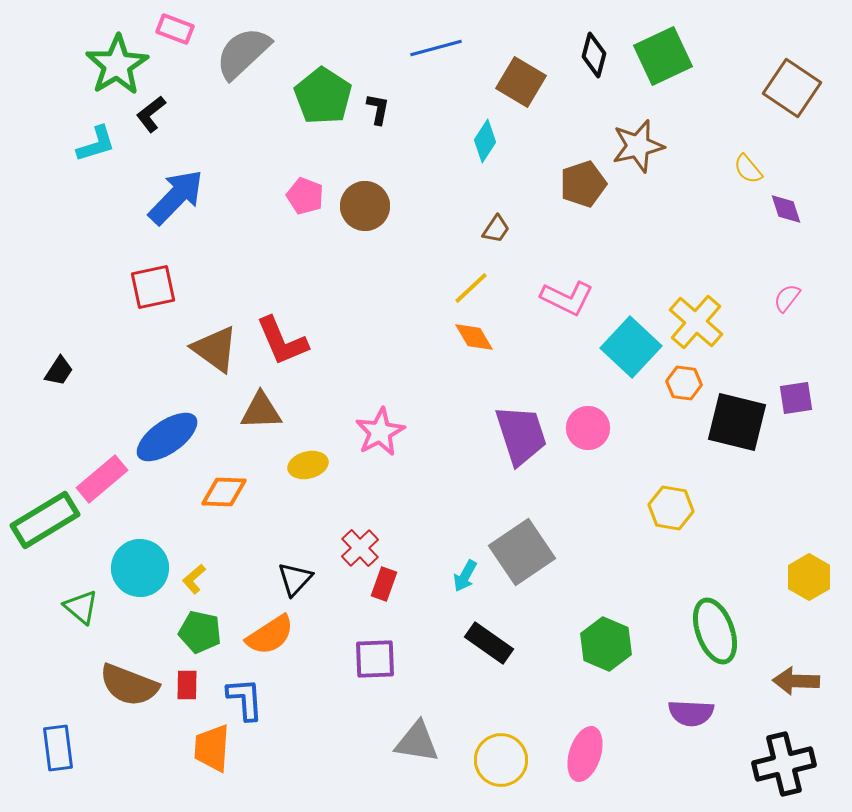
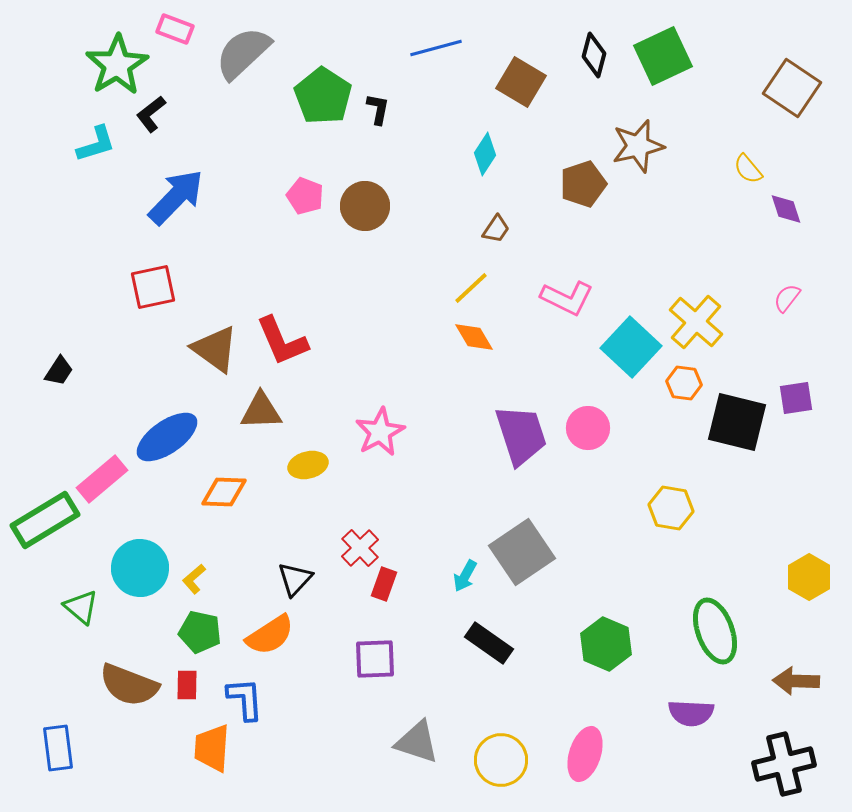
cyan diamond at (485, 141): moved 13 px down
gray triangle at (417, 742): rotated 9 degrees clockwise
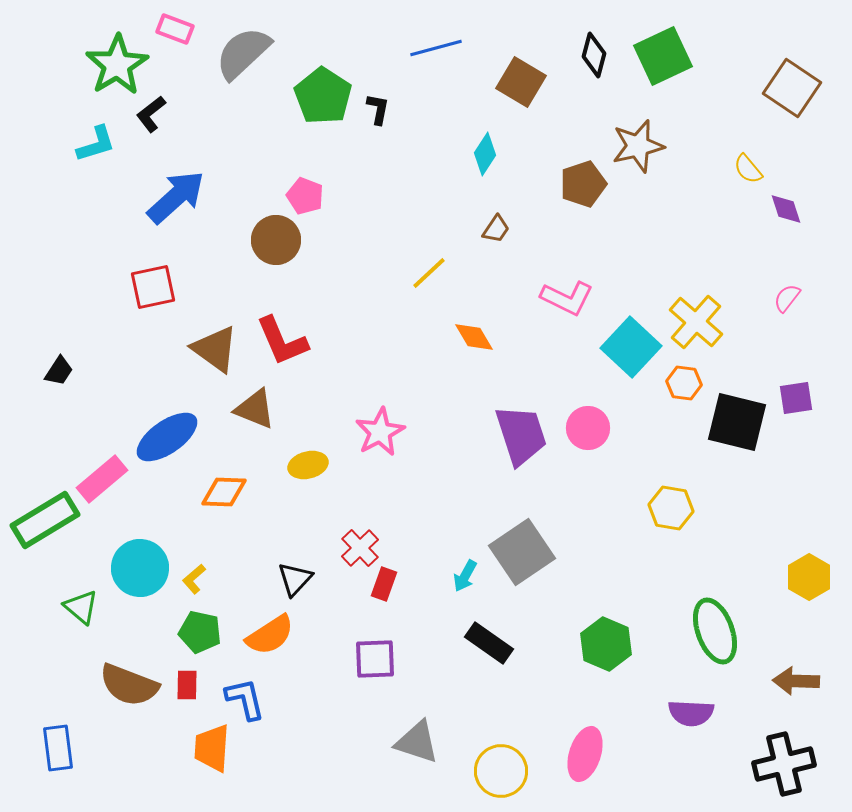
blue arrow at (176, 197): rotated 4 degrees clockwise
brown circle at (365, 206): moved 89 px left, 34 px down
yellow line at (471, 288): moved 42 px left, 15 px up
brown triangle at (261, 411): moved 6 px left, 2 px up; rotated 24 degrees clockwise
blue L-shape at (245, 699): rotated 9 degrees counterclockwise
yellow circle at (501, 760): moved 11 px down
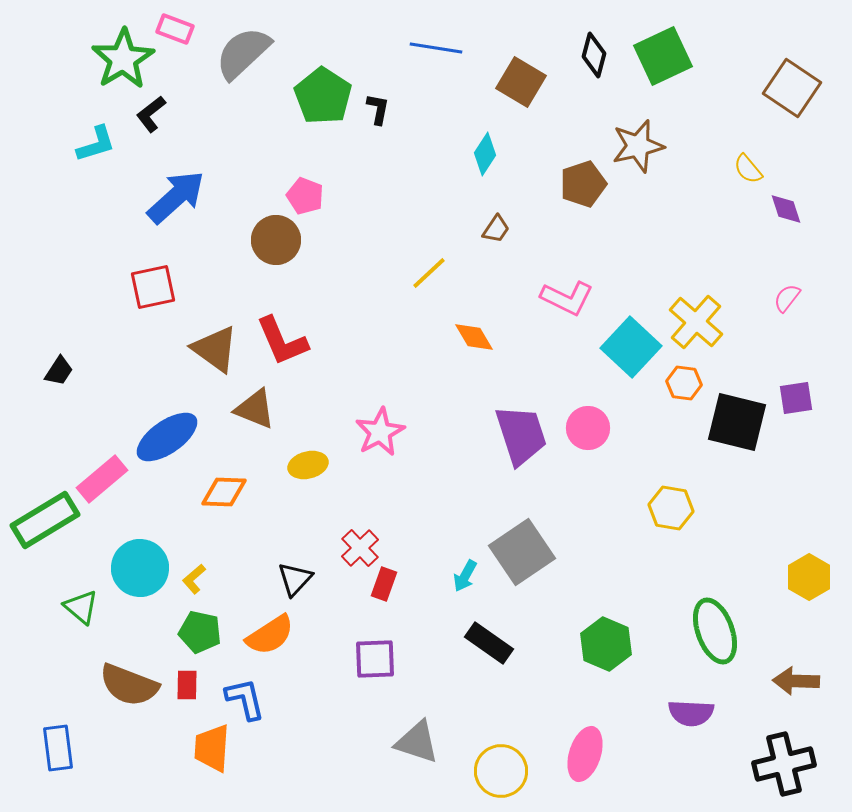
blue line at (436, 48): rotated 24 degrees clockwise
green star at (117, 65): moved 6 px right, 6 px up
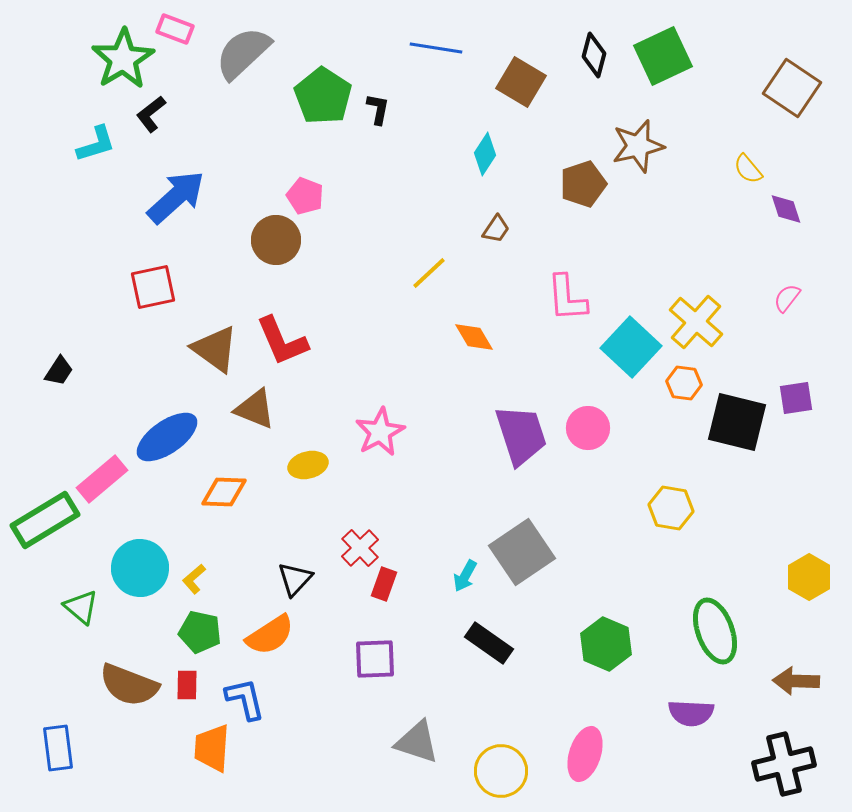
pink L-shape at (567, 298): rotated 60 degrees clockwise
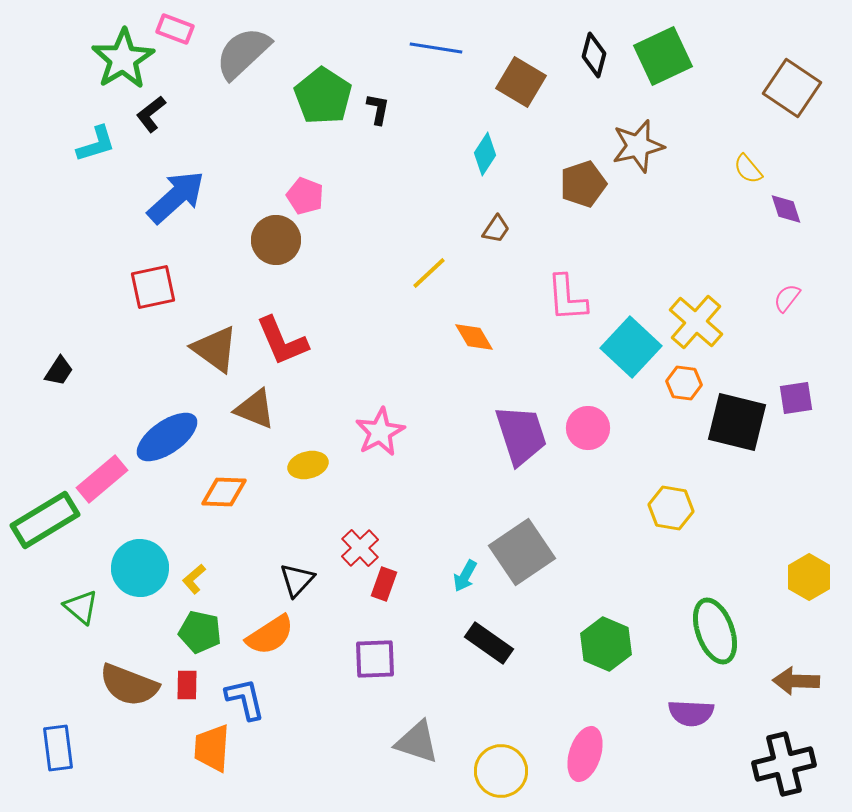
black triangle at (295, 579): moved 2 px right, 1 px down
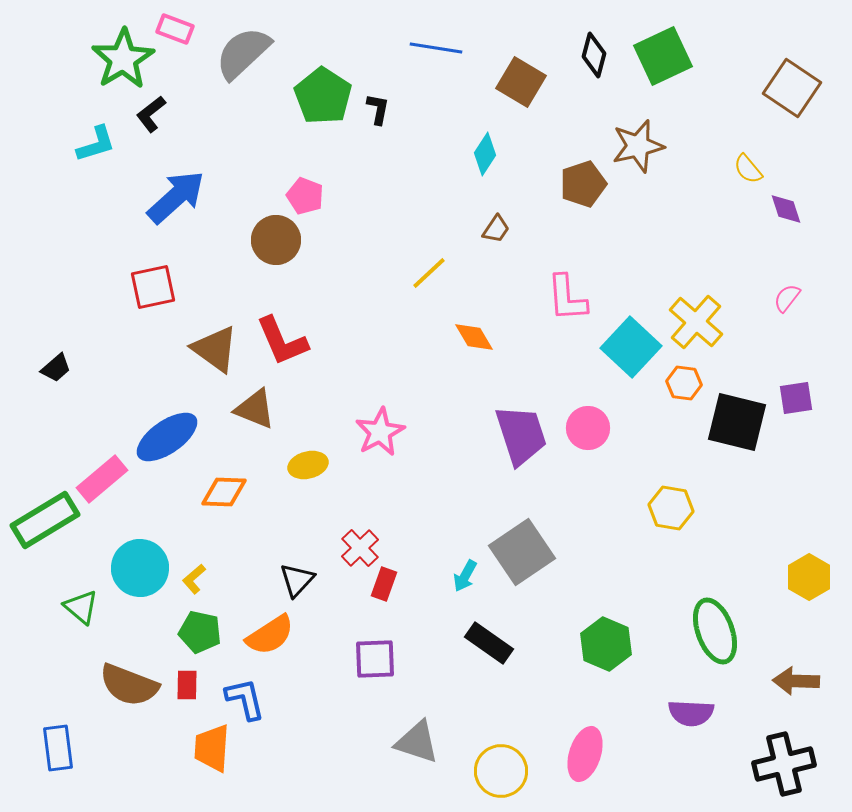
black trapezoid at (59, 371): moved 3 px left, 3 px up; rotated 16 degrees clockwise
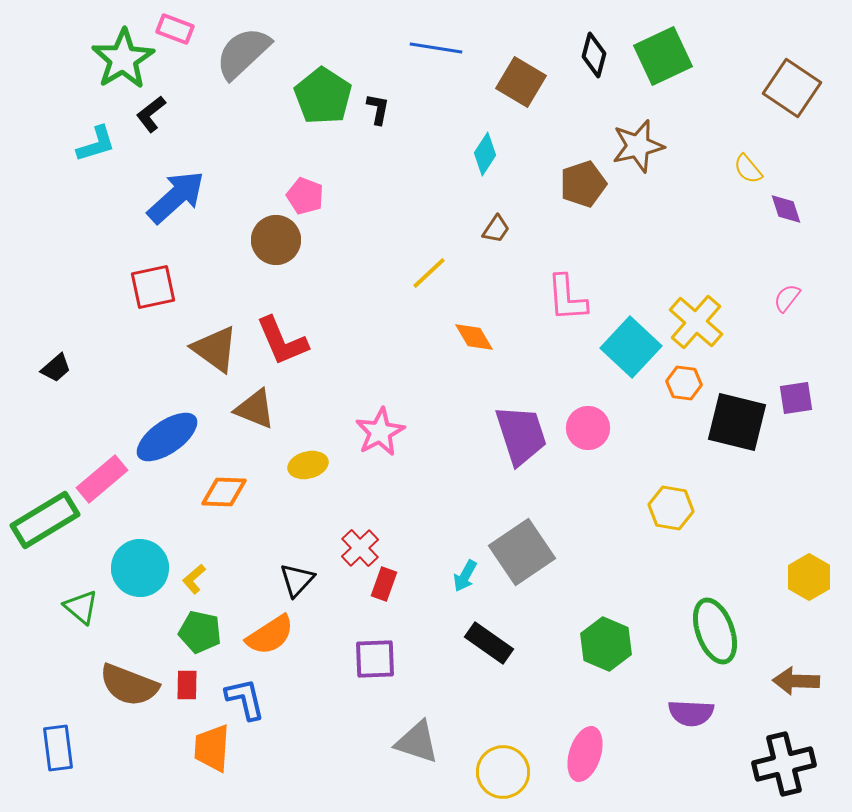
yellow circle at (501, 771): moved 2 px right, 1 px down
